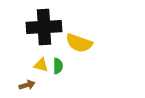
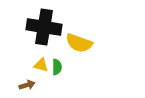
black cross: rotated 12 degrees clockwise
green semicircle: moved 1 px left, 1 px down
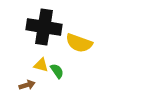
green semicircle: moved 4 px down; rotated 35 degrees counterclockwise
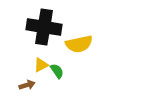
yellow semicircle: moved 1 px down; rotated 32 degrees counterclockwise
yellow triangle: rotated 42 degrees counterclockwise
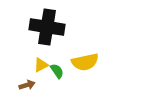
black cross: moved 3 px right
yellow semicircle: moved 6 px right, 18 px down
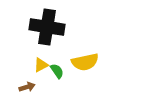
brown arrow: moved 2 px down
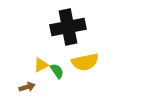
black cross: moved 21 px right; rotated 20 degrees counterclockwise
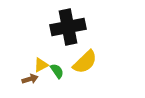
yellow semicircle: rotated 32 degrees counterclockwise
brown arrow: moved 3 px right, 8 px up
